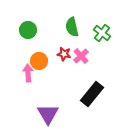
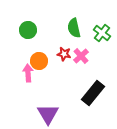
green semicircle: moved 2 px right, 1 px down
black rectangle: moved 1 px right, 1 px up
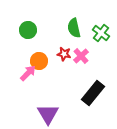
green cross: moved 1 px left
pink arrow: rotated 48 degrees clockwise
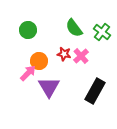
green semicircle: rotated 24 degrees counterclockwise
green cross: moved 1 px right, 1 px up
black rectangle: moved 2 px right, 2 px up; rotated 10 degrees counterclockwise
purple triangle: moved 1 px right, 27 px up
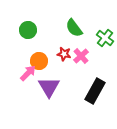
green cross: moved 3 px right, 6 px down
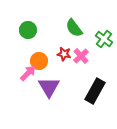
green cross: moved 1 px left, 1 px down
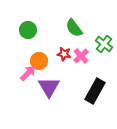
green cross: moved 5 px down
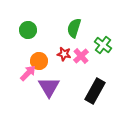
green semicircle: rotated 54 degrees clockwise
green cross: moved 1 px left, 1 px down
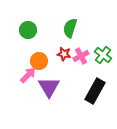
green semicircle: moved 4 px left
green cross: moved 10 px down
pink cross: rotated 14 degrees clockwise
pink arrow: moved 2 px down
